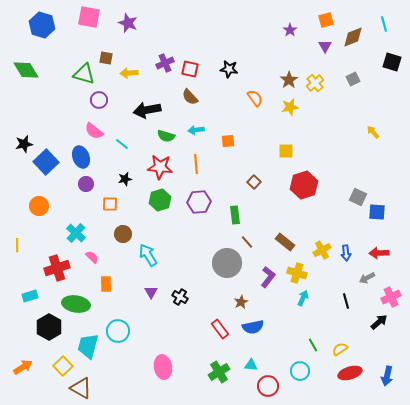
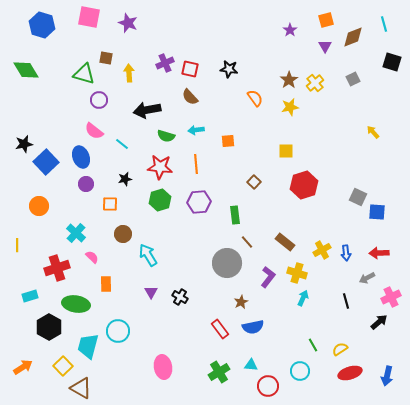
yellow arrow at (129, 73): rotated 90 degrees clockwise
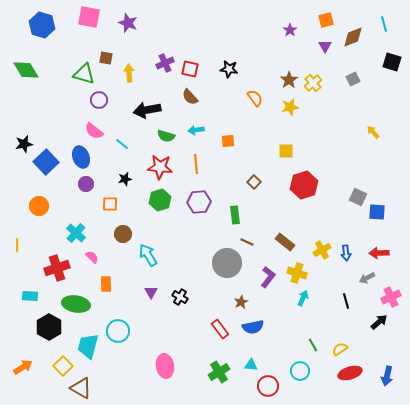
yellow cross at (315, 83): moved 2 px left
brown line at (247, 242): rotated 24 degrees counterclockwise
cyan rectangle at (30, 296): rotated 21 degrees clockwise
pink ellipse at (163, 367): moved 2 px right, 1 px up
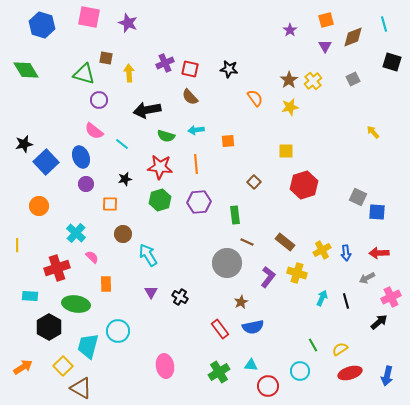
yellow cross at (313, 83): moved 2 px up
cyan arrow at (303, 298): moved 19 px right
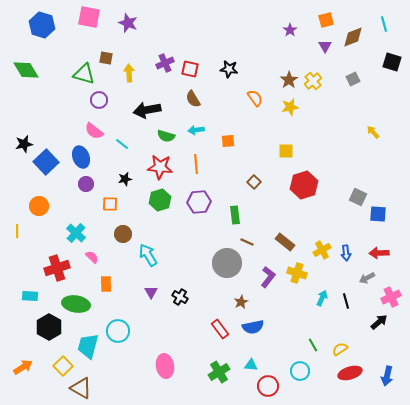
brown semicircle at (190, 97): moved 3 px right, 2 px down; rotated 12 degrees clockwise
blue square at (377, 212): moved 1 px right, 2 px down
yellow line at (17, 245): moved 14 px up
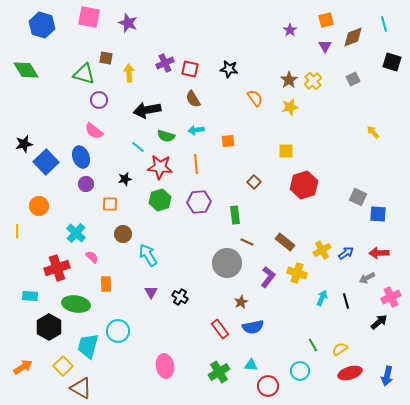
cyan line at (122, 144): moved 16 px right, 3 px down
blue arrow at (346, 253): rotated 119 degrees counterclockwise
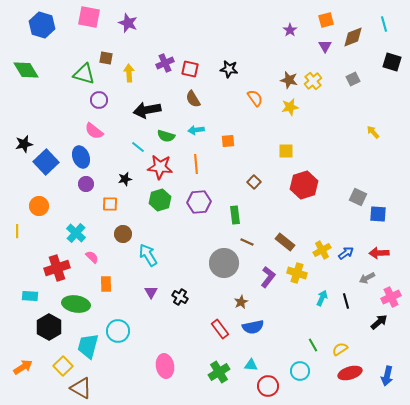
brown star at (289, 80): rotated 24 degrees counterclockwise
gray circle at (227, 263): moved 3 px left
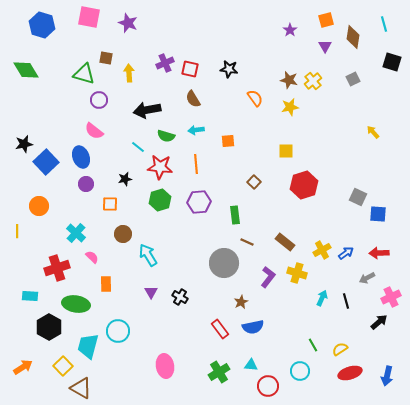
brown diamond at (353, 37): rotated 60 degrees counterclockwise
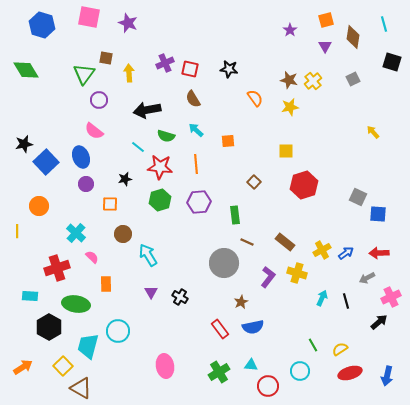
green triangle at (84, 74): rotated 50 degrees clockwise
cyan arrow at (196, 130): rotated 49 degrees clockwise
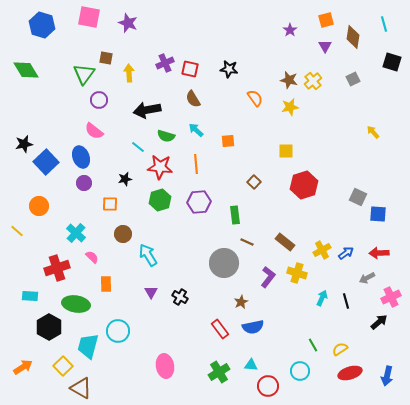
purple circle at (86, 184): moved 2 px left, 1 px up
yellow line at (17, 231): rotated 48 degrees counterclockwise
